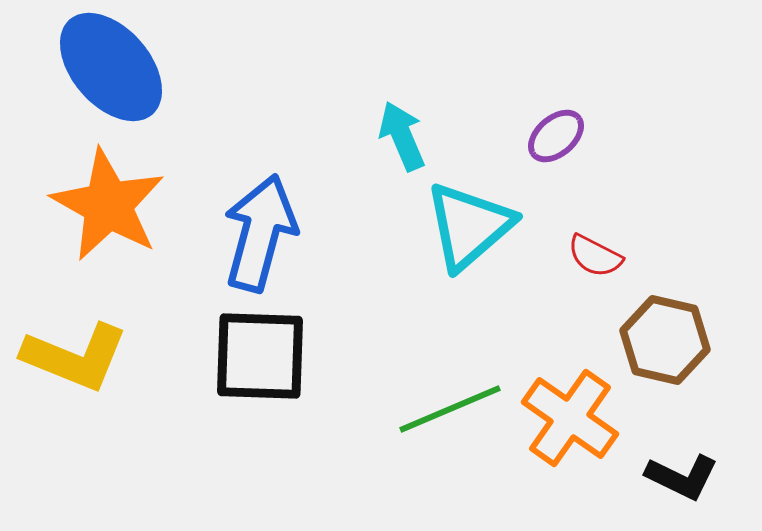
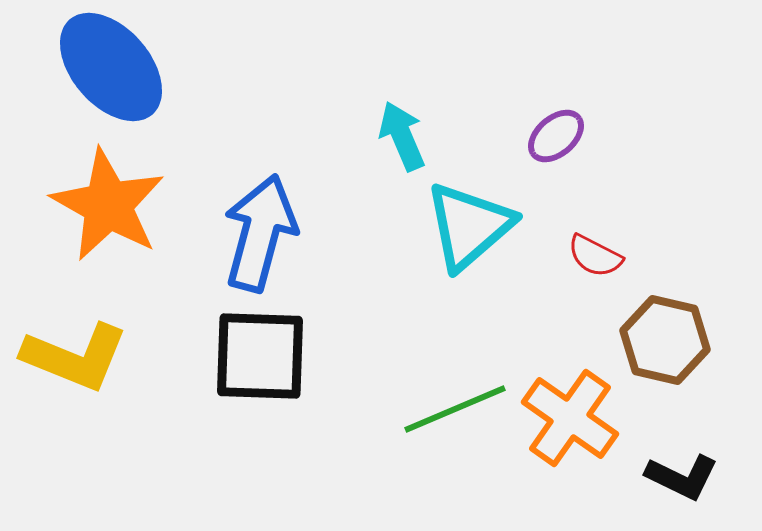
green line: moved 5 px right
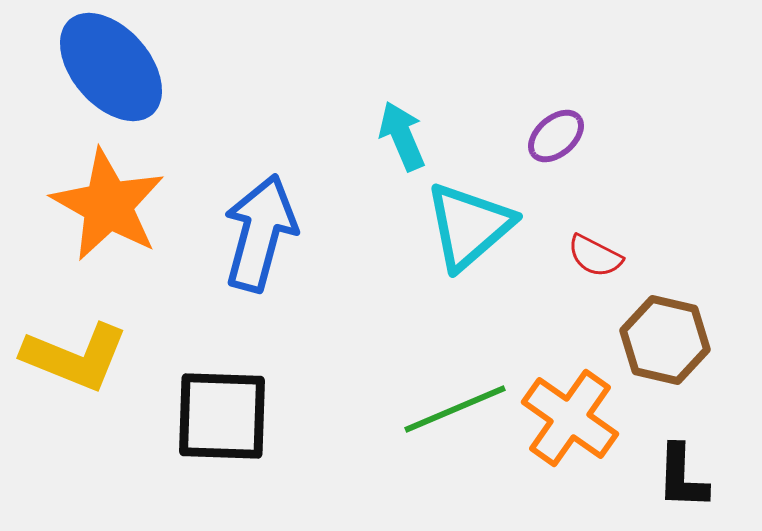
black square: moved 38 px left, 60 px down
black L-shape: rotated 66 degrees clockwise
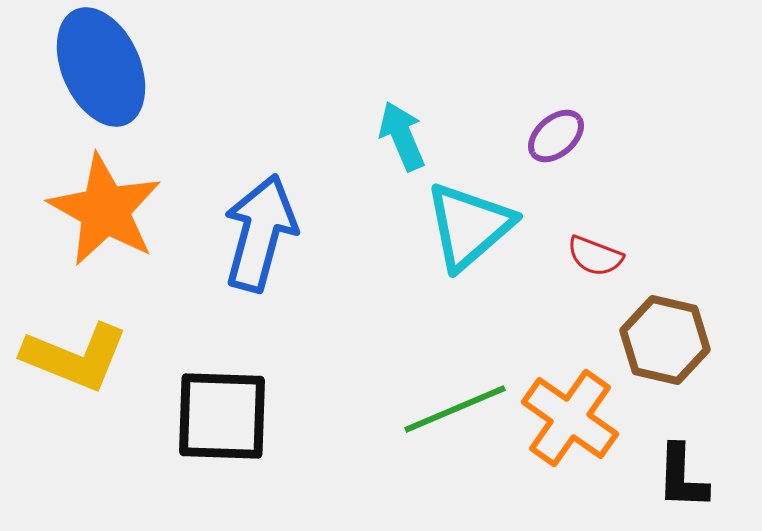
blue ellipse: moved 10 px left; rotated 17 degrees clockwise
orange star: moved 3 px left, 5 px down
red semicircle: rotated 6 degrees counterclockwise
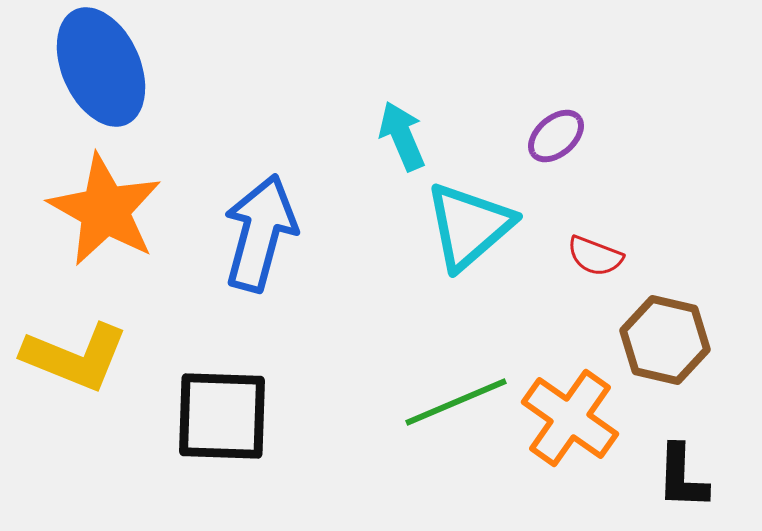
green line: moved 1 px right, 7 px up
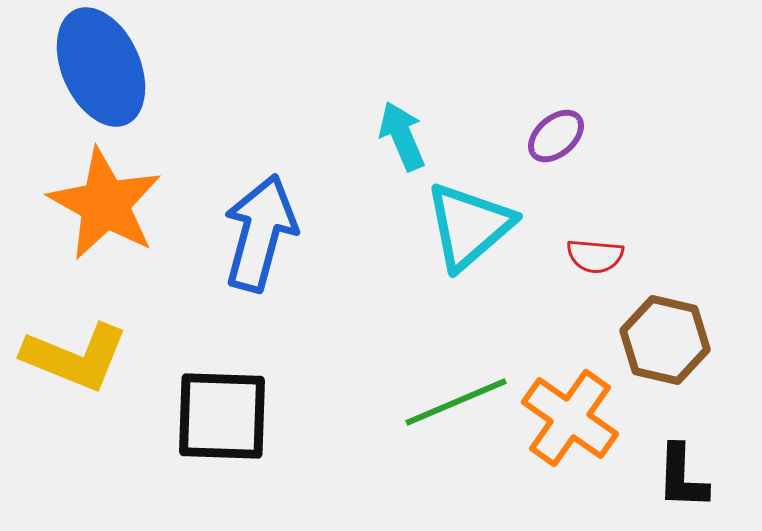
orange star: moved 6 px up
red semicircle: rotated 16 degrees counterclockwise
